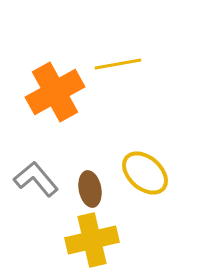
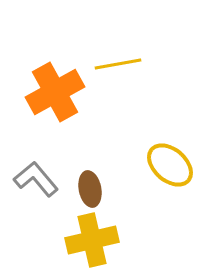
yellow ellipse: moved 25 px right, 8 px up
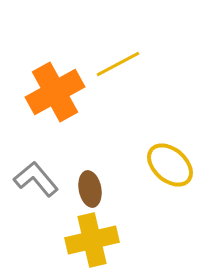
yellow line: rotated 18 degrees counterclockwise
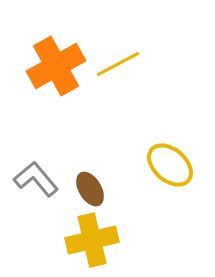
orange cross: moved 1 px right, 26 px up
brown ellipse: rotated 20 degrees counterclockwise
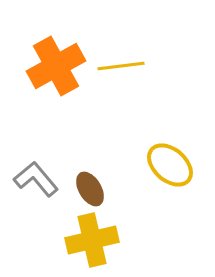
yellow line: moved 3 px right, 2 px down; rotated 21 degrees clockwise
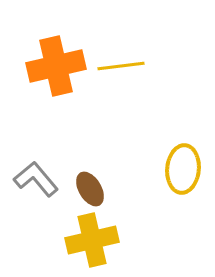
orange cross: rotated 16 degrees clockwise
yellow ellipse: moved 13 px right, 4 px down; rotated 54 degrees clockwise
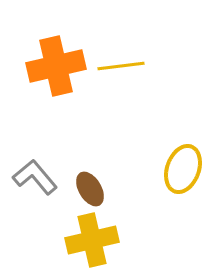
yellow ellipse: rotated 15 degrees clockwise
gray L-shape: moved 1 px left, 2 px up
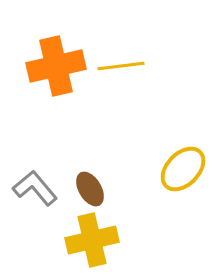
yellow ellipse: rotated 24 degrees clockwise
gray L-shape: moved 11 px down
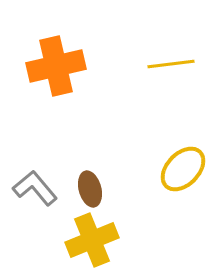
yellow line: moved 50 px right, 2 px up
brown ellipse: rotated 16 degrees clockwise
yellow cross: rotated 9 degrees counterclockwise
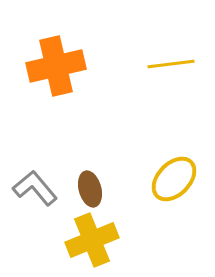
yellow ellipse: moved 9 px left, 10 px down
